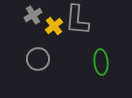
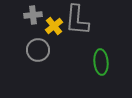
gray cross: rotated 24 degrees clockwise
gray circle: moved 9 px up
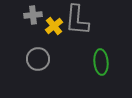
gray circle: moved 9 px down
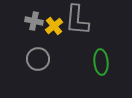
gray cross: moved 1 px right, 6 px down; rotated 18 degrees clockwise
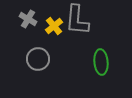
gray cross: moved 6 px left, 2 px up; rotated 18 degrees clockwise
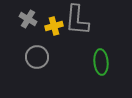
yellow cross: rotated 24 degrees clockwise
gray circle: moved 1 px left, 2 px up
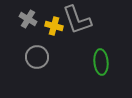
gray L-shape: rotated 24 degrees counterclockwise
yellow cross: rotated 30 degrees clockwise
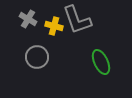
green ellipse: rotated 20 degrees counterclockwise
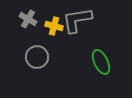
gray L-shape: rotated 100 degrees clockwise
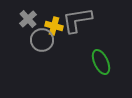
gray cross: rotated 18 degrees clockwise
gray circle: moved 5 px right, 17 px up
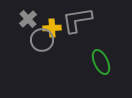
yellow cross: moved 2 px left, 2 px down; rotated 18 degrees counterclockwise
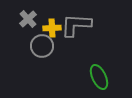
gray L-shape: moved 1 px left, 5 px down; rotated 12 degrees clockwise
gray circle: moved 6 px down
green ellipse: moved 2 px left, 15 px down
